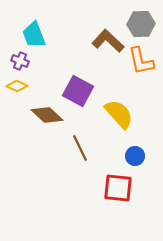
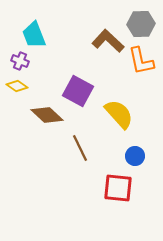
yellow diamond: rotated 10 degrees clockwise
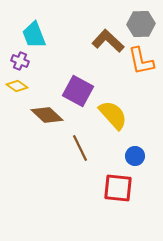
yellow semicircle: moved 6 px left, 1 px down
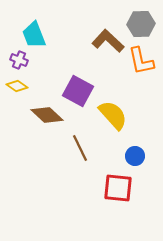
purple cross: moved 1 px left, 1 px up
